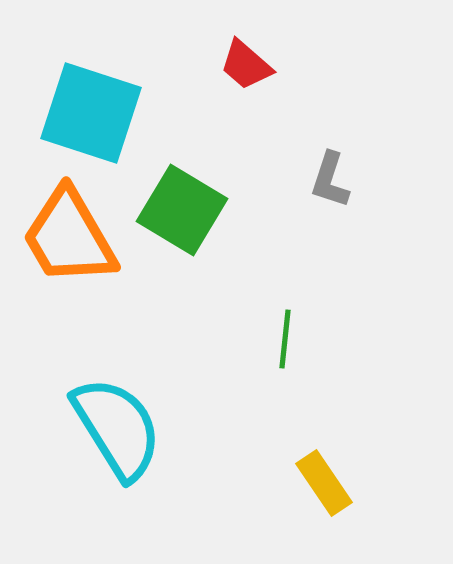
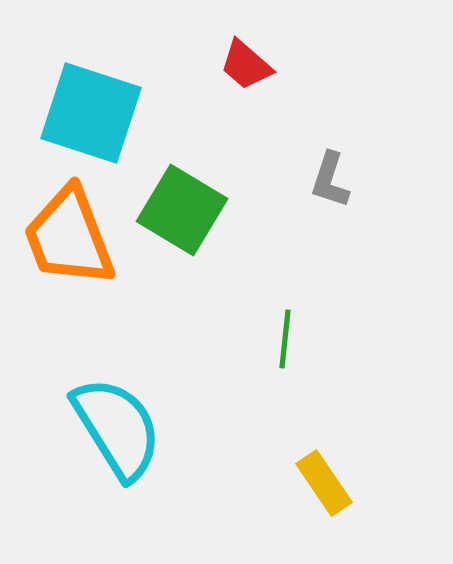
orange trapezoid: rotated 9 degrees clockwise
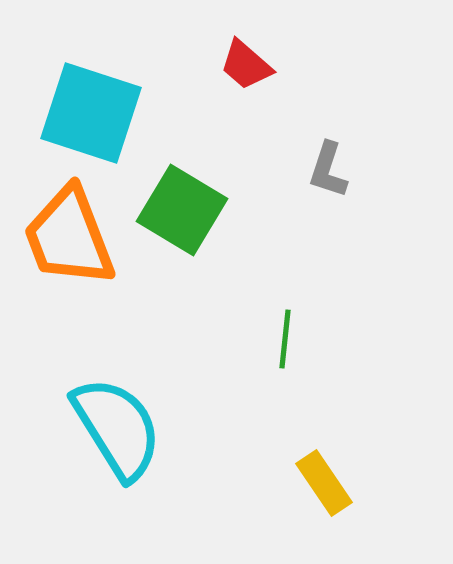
gray L-shape: moved 2 px left, 10 px up
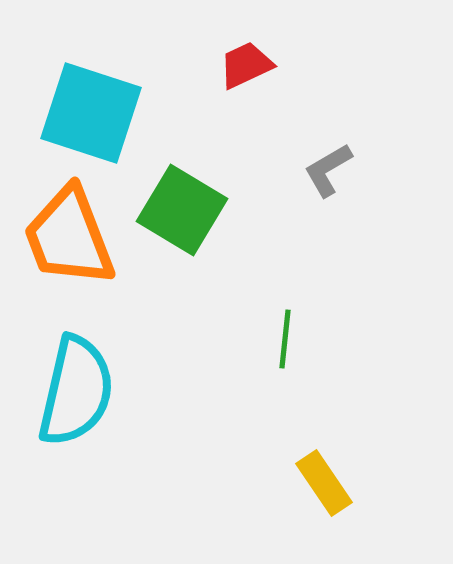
red trapezoid: rotated 114 degrees clockwise
gray L-shape: rotated 42 degrees clockwise
cyan semicircle: moved 41 px left, 37 px up; rotated 45 degrees clockwise
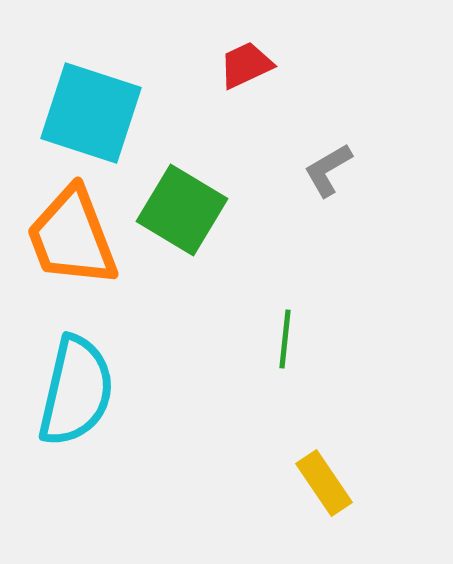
orange trapezoid: moved 3 px right
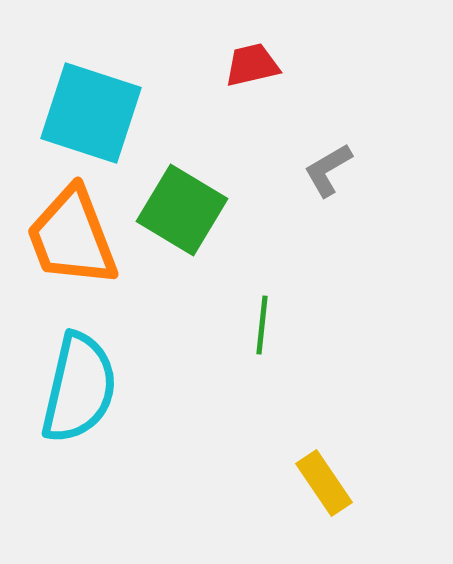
red trapezoid: moved 6 px right; rotated 12 degrees clockwise
green line: moved 23 px left, 14 px up
cyan semicircle: moved 3 px right, 3 px up
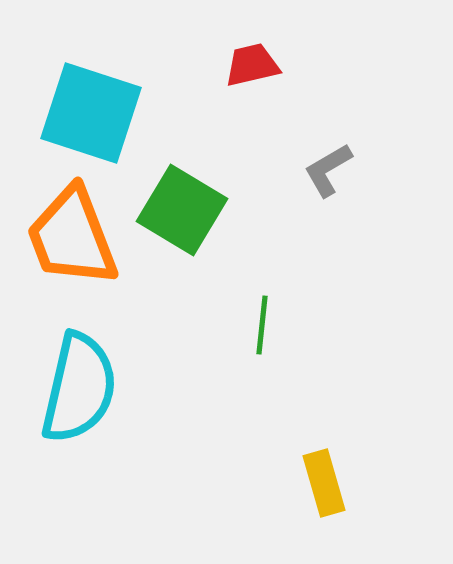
yellow rectangle: rotated 18 degrees clockwise
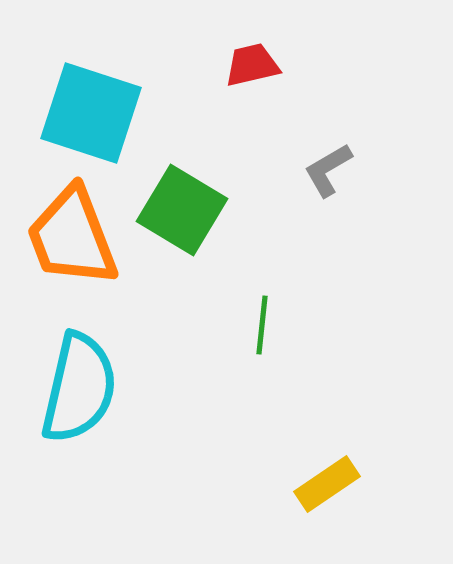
yellow rectangle: moved 3 px right, 1 px down; rotated 72 degrees clockwise
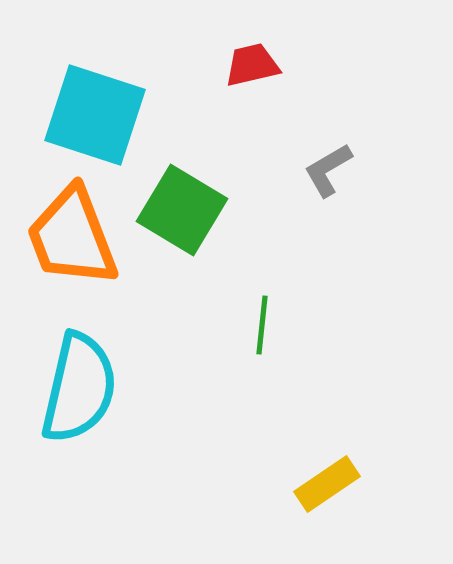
cyan square: moved 4 px right, 2 px down
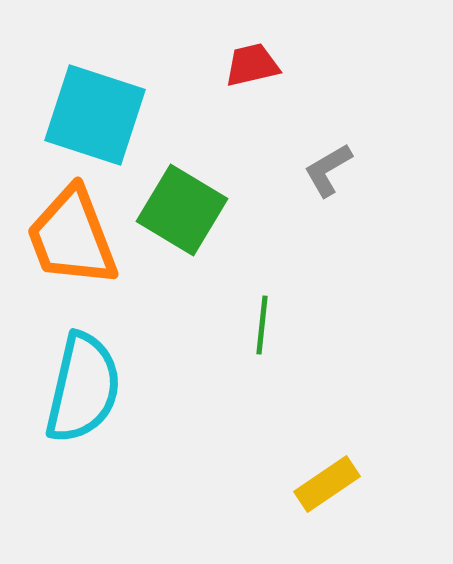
cyan semicircle: moved 4 px right
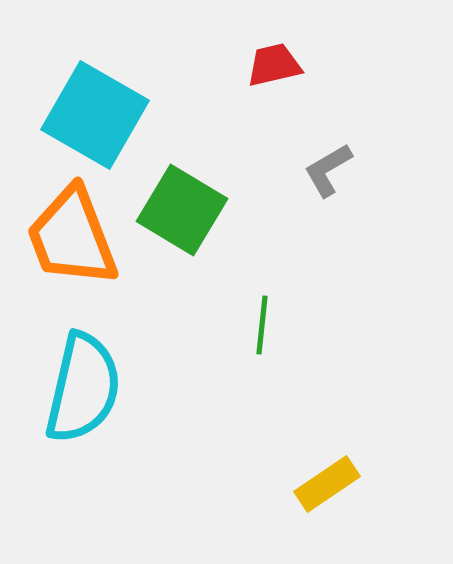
red trapezoid: moved 22 px right
cyan square: rotated 12 degrees clockwise
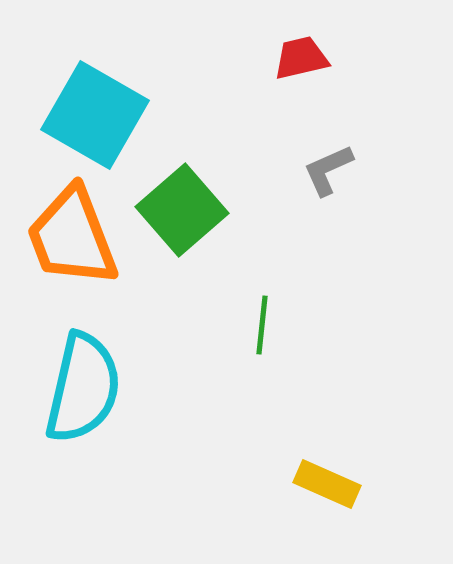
red trapezoid: moved 27 px right, 7 px up
gray L-shape: rotated 6 degrees clockwise
green square: rotated 18 degrees clockwise
yellow rectangle: rotated 58 degrees clockwise
